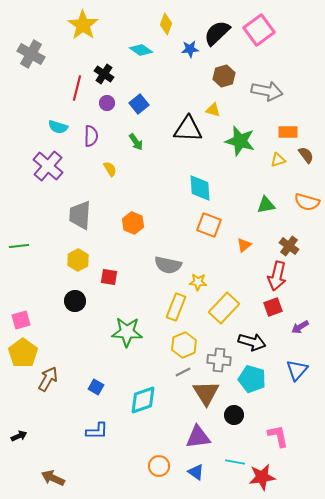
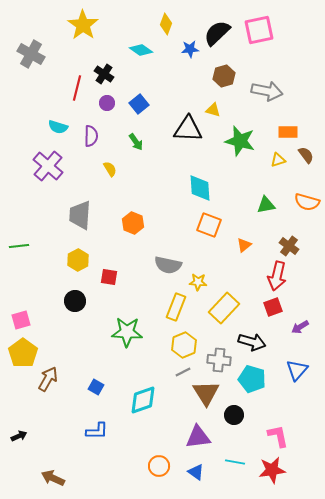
pink square at (259, 30): rotated 24 degrees clockwise
red star at (262, 477): moved 10 px right, 7 px up
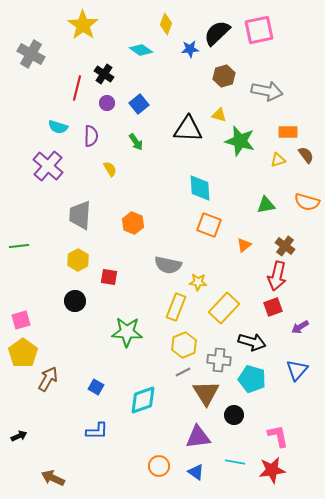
yellow triangle at (213, 110): moved 6 px right, 5 px down
brown cross at (289, 246): moved 4 px left
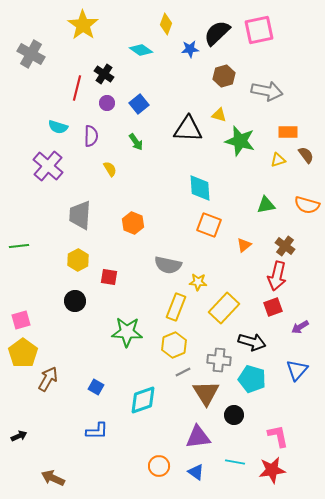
orange semicircle at (307, 202): moved 3 px down
yellow hexagon at (184, 345): moved 10 px left
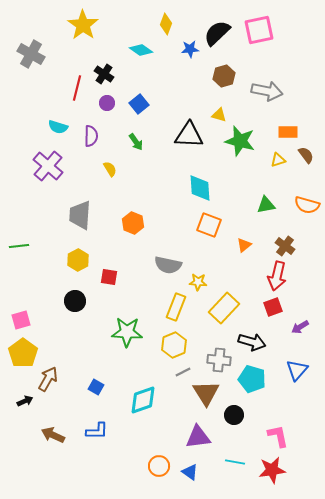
black triangle at (188, 129): moved 1 px right, 6 px down
black arrow at (19, 436): moved 6 px right, 35 px up
blue triangle at (196, 472): moved 6 px left
brown arrow at (53, 478): moved 43 px up
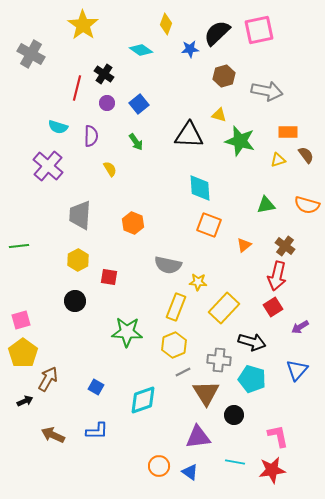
red square at (273, 307): rotated 12 degrees counterclockwise
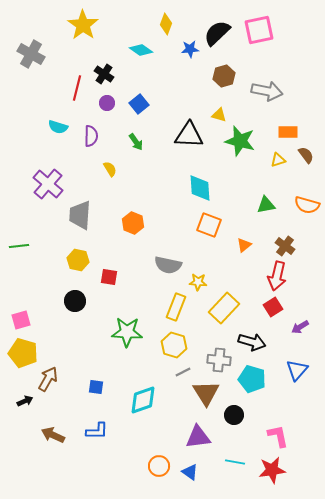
purple cross at (48, 166): moved 18 px down
yellow hexagon at (78, 260): rotated 20 degrees counterclockwise
yellow hexagon at (174, 345): rotated 20 degrees counterclockwise
yellow pentagon at (23, 353): rotated 20 degrees counterclockwise
blue square at (96, 387): rotated 21 degrees counterclockwise
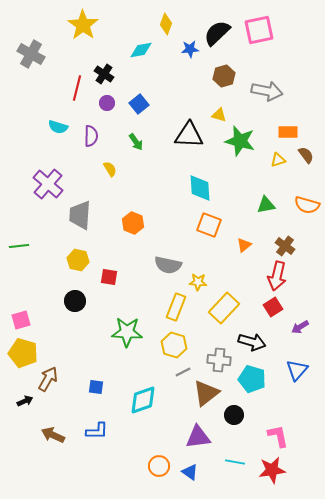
cyan diamond at (141, 50): rotated 45 degrees counterclockwise
brown triangle at (206, 393): rotated 24 degrees clockwise
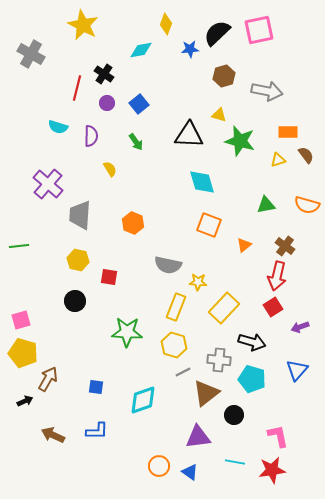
yellow star at (83, 25): rotated 8 degrees counterclockwise
cyan diamond at (200, 188): moved 2 px right, 6 px up; rotated 12 degrees counterclockwise
purple arrow at (300, 327): rotated 12 degrees clockwise
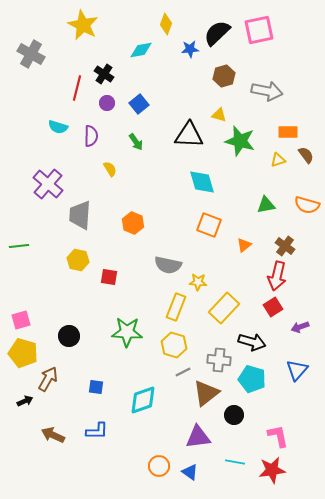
black circle at (75, 301): moved 6 px left, 35 px down
